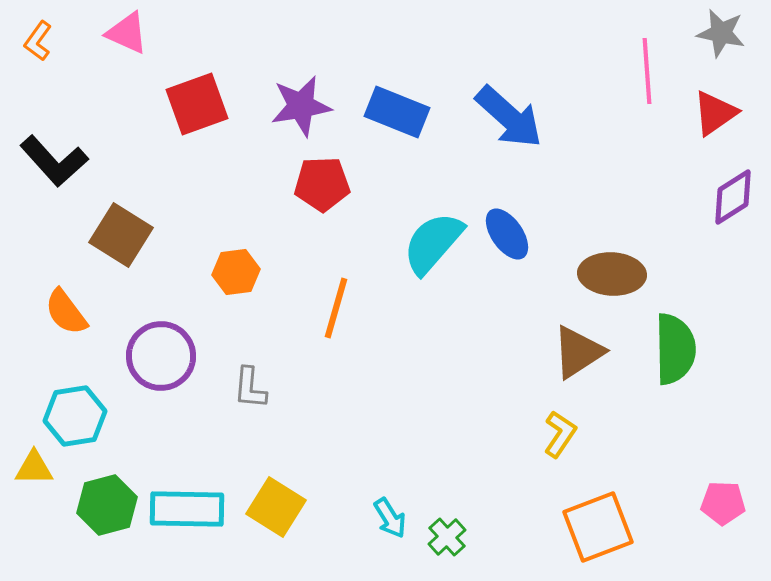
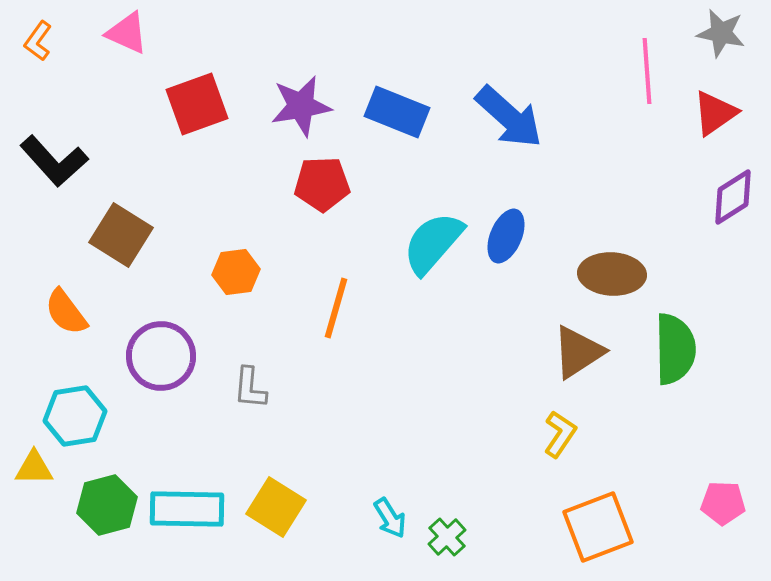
blue ellipse: moved 1 px left, 2 px down; rotated 58 degrees clockwise
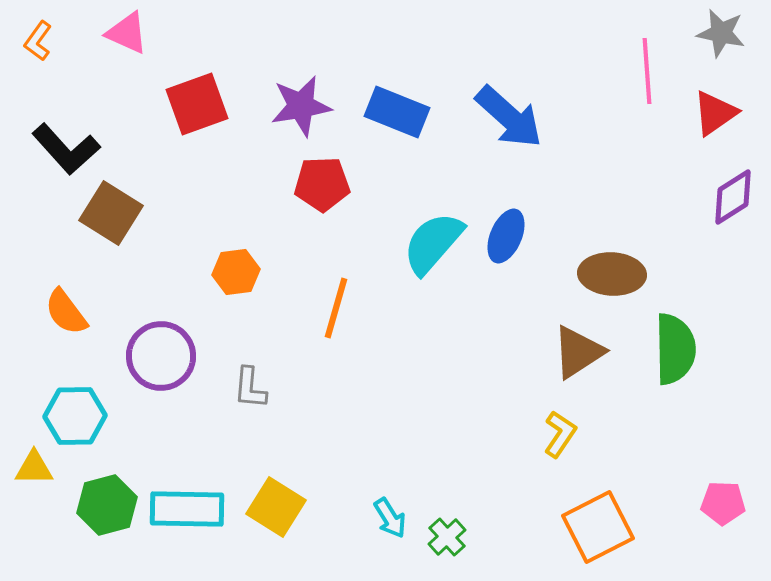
black L-shape: moved 12 px right, 12 px up
brown square: moved 10 px left, 22 px up
cyan hexagon: rotated 8 degrees clockwise
orange square: rotated 6 degrees counterclockwise
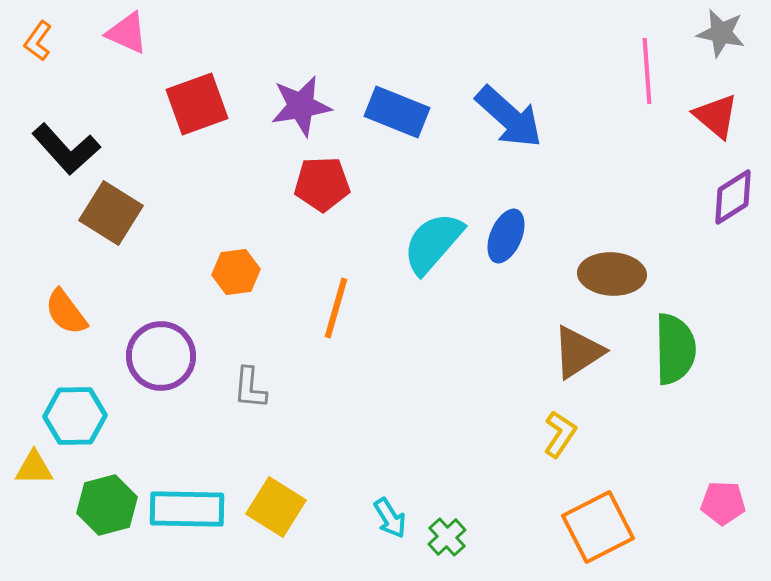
red triangle: moved 1 px right, 3 px down; rotated 45 degrees counterclockwise
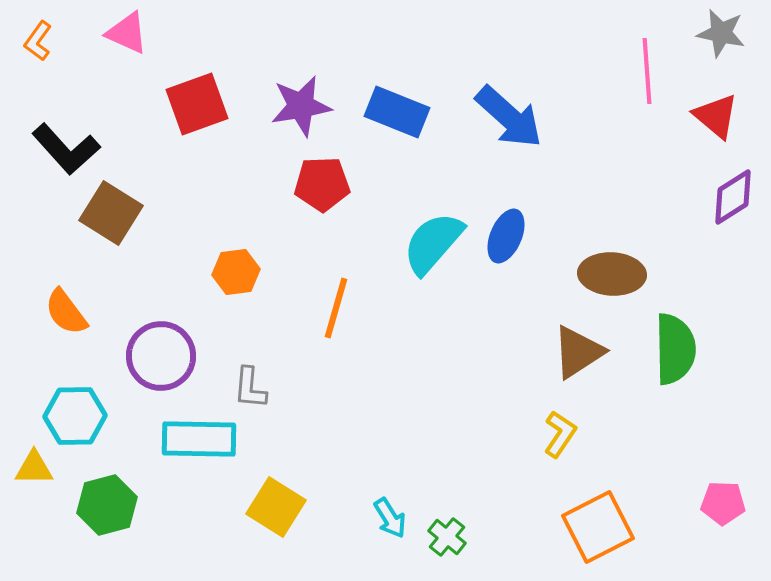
cyan rectangle: moved 12 px right, 70 px up
green cross: rotated 9 degrees counterclockwise
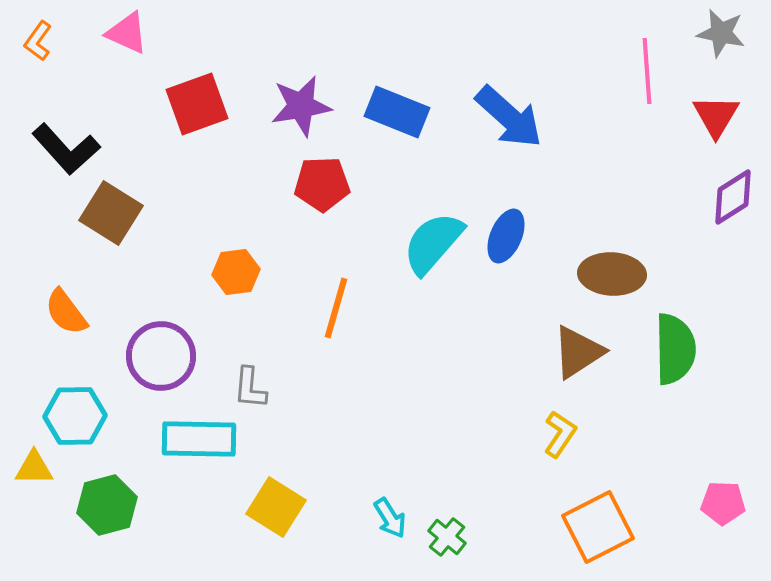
red triangle: rotated 21 degrees clockwise
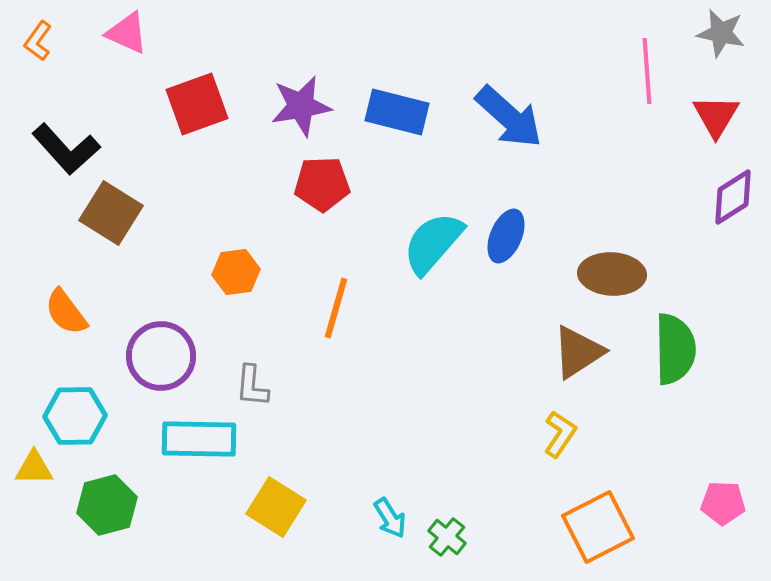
blue rectangle: rotated 8 degrees counterclockwise
gray L-shape: moved 2 px right, 2 px up
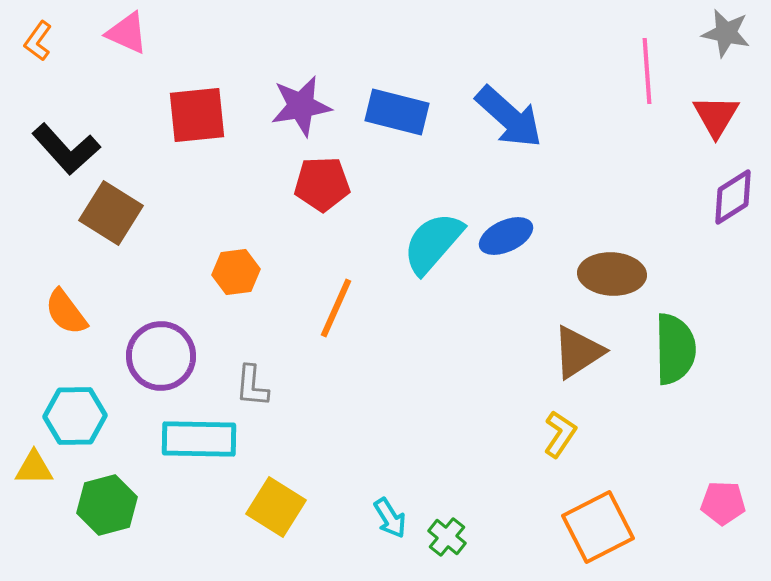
gray star: moved 5 px right
red square: moved 11 px down; rotated 14 degrees clockwise
blue ellipse: rotated 42 degrees clockwise
orange line: rotated 8 degrees clockwise
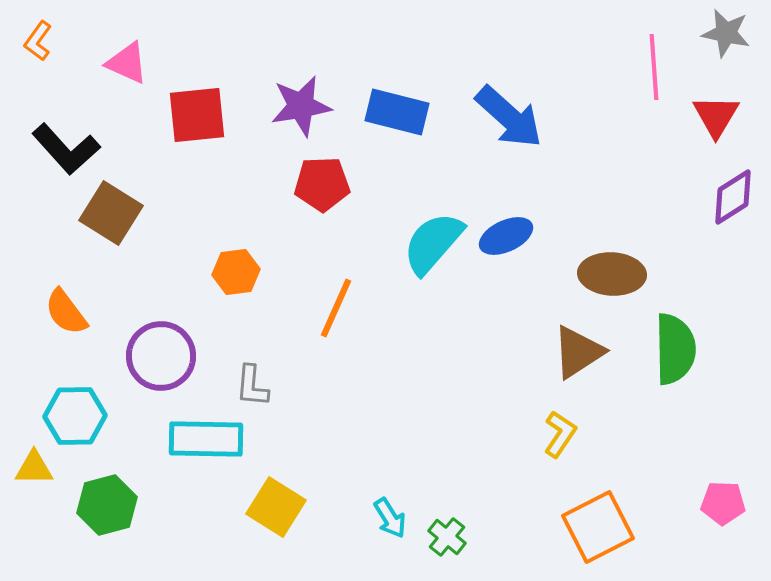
pink triangle: moved 30 px down
pink line: moved 7 px right, 4 px up
cyan rectangle: moved 7 px right
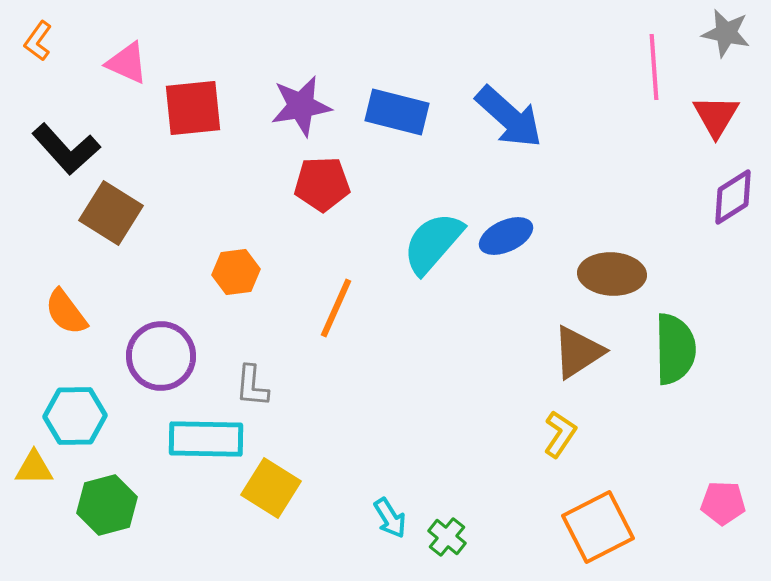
red square: moved 4 px left, 7 px up
yellow square: moved 5 px left, 19 px up
